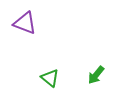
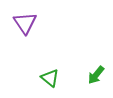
purple triangle: rotated 35 degrees clockwise
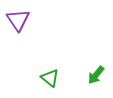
purple triangle: moved 7 px left, 3 px up
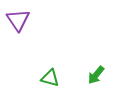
green triangle: rotated 24 degrees counterclockwise
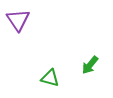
green arrow: moved 6 px left, 10 px up
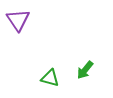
green arrow: moved 5 px left, 5 px down
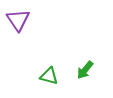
green triangle: moved 1 px left, 2 px up
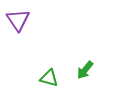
green triangle: moved 2 px down
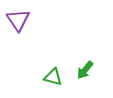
green triangle: moved 4 px right, 1 px up
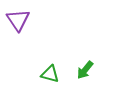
green triangle: moved 3 px left, 3 px up
